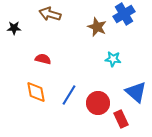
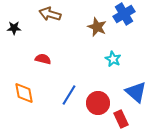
cyan star: rotated 21 degrees clockwise
orange diamond: moved 12 px left, 1 px down
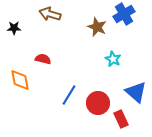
orange diamond: moved 4 px left, 13 px up
